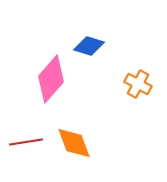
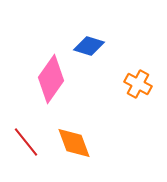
pink diamond: rotated 6 degrees counterclockwise
red line: rotated 60 degrees clockwise
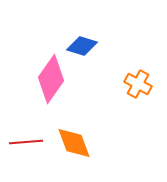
blue diamond: moved 7 px left
red line: rotated 56 degrees counterclockwise
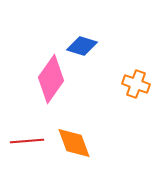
orange cross: moved 2 px left; rotated 8 degrees counterclockwise
red line: moved 1 px right, 1 px up
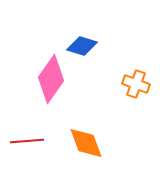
orange diamond: moved 12 px right
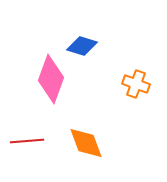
pink diamond: rotated 15 degrees counterclockwise
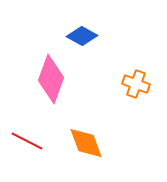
blue diamond: moved 10 px up; rotated 12 degrees clockwise
red line: rotated 32 degrees clockwise
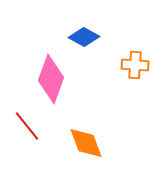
blue diamond: moved 2 px right, 1 px down
orange cross: moved 1 px left, 19 px up; rotated 16 degrees counterclockwise
red line: moved 15 px up; rotated 24 degrees clockwise
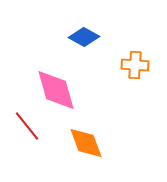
pink diamond: moved 5 px right, 11 px down; rotated 36 degrees counterclockwise
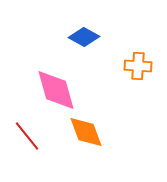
orange cross: moved 3 px right, 1 px down
red line: moved 10 px down
orange diamond: moved 11 px up
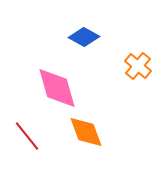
orange cross: rotated 36 degrees clockwise
pink diamond: moved 1 px right, 2 px up
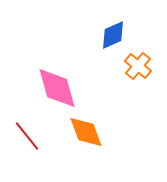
blue diamond: moved 29 px right, 2 px up; rotated 52 degrees counterclockwise
